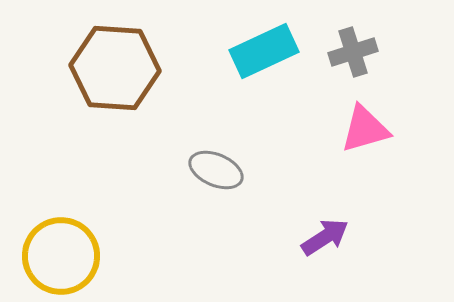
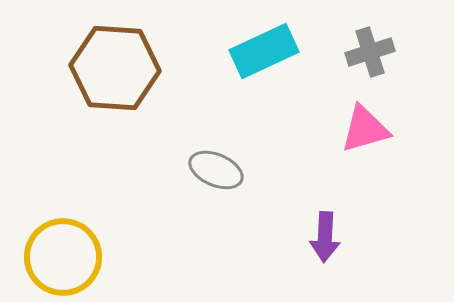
gray cross: moved 17 px right
purple arrow: rotated 126 degrees clockwise
yellow circle: moved 2 px right, 1 px down
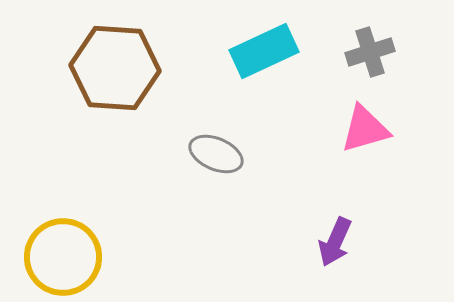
gray ellipse: moved 16 px up
purple arrow: moved 10 px right, 5 px down; rotated 21 degrees clockwise
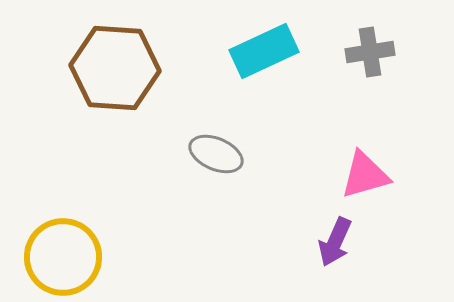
gray cross: rotated 9 degrees clockwise
pink triangle: moved 46 px down
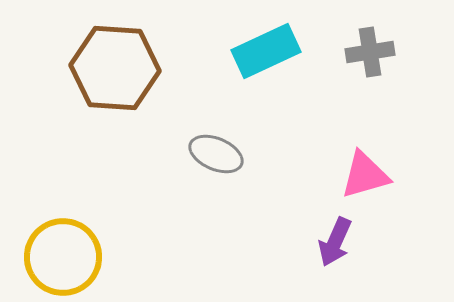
cyan rectangle: moved 2 px right
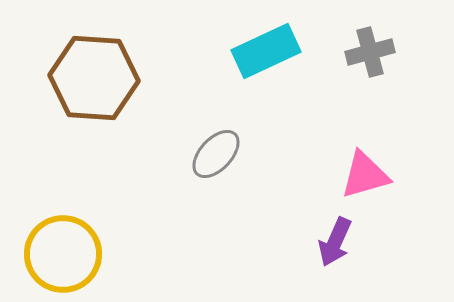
gray cross: rotated 6 degrees counterclockwise
brown hexagon: moved 21 px left, 10 px down
gray ellipse: rotated 70 degrees counterclockwise
yellow circle: moved 3 px up
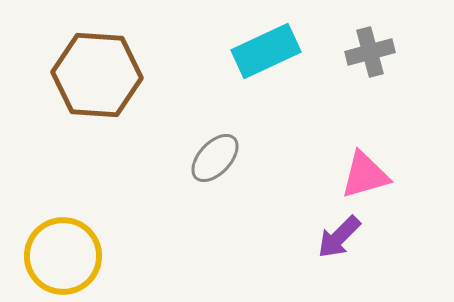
brown hexagon: moved 3 px right, 3 px up
gray ellipse: moved 1 px left, 4 px down
purple arrow: moved 4 px right, 5 px up; rotated 21 degrees clockwise
yellow circle: moved 2 px down
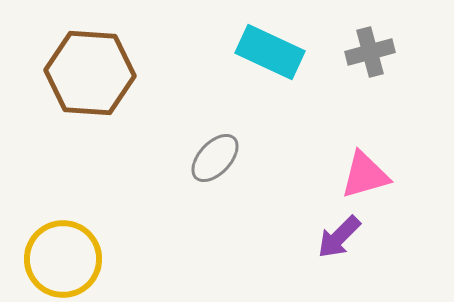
cyan rectangle: moved 4 px right, 1 px down; rotated 50 degrees clockwise
brown hexagon: moved 7 px left, 2 px up
yellow circle: moved 3 px down
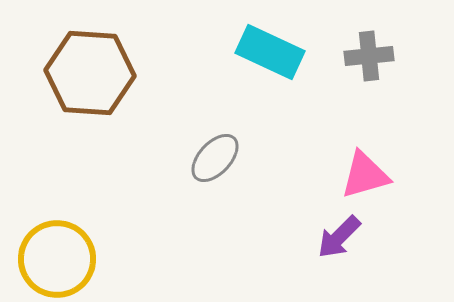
gray cross: moved 1 px left, 4 px down; rotated 9 degrees clockwise
yellow circle: moved 6 px left
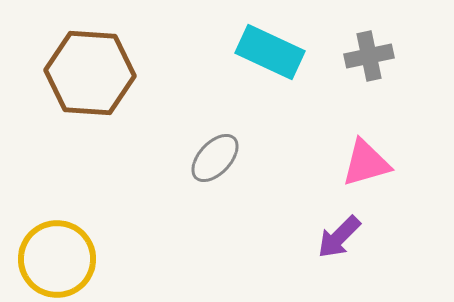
gray cross: rotated 6 degrees counterclockwise
pink triangle: moved 1 px right, 12 px up
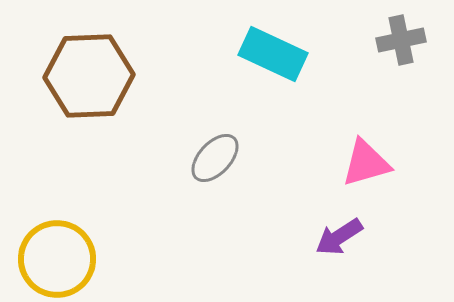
cyan rectangle: moved 3 px right, 2 px down
gray cross: moved 32 px right, 16 px up
brown hexagon: moved 1 px left, 3 px down; rotated 6 degrees counterclockwise
purple arrow: rotated 12 degrees clockwise
